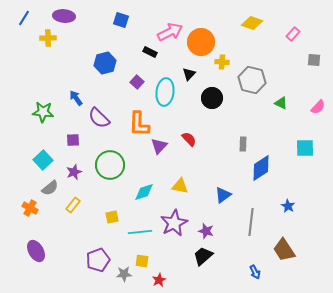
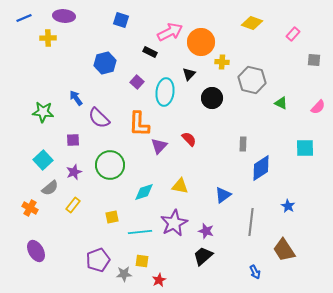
blue line at (24, 18): rotated 35 degrees clockwise
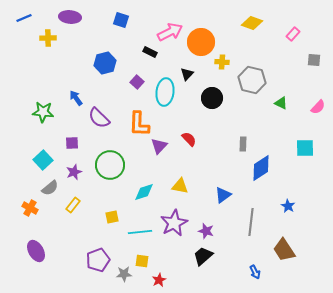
purple ellipse at (64, 16): moved 6 px right, 1 px down
black triangle at (189, 74): moved 2 px left
purple square at (73, 140): moved 1 px left, 3 px down
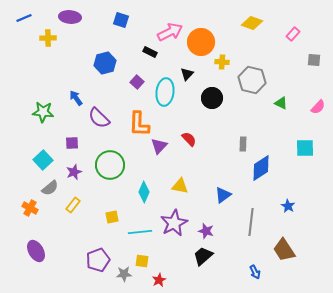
cyan diamond at (144, 192): rotated 50 degrees counterclockwise
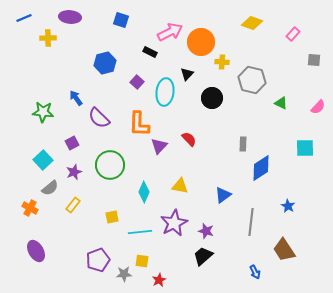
purple square at (72, 143): rotated 24 degrees counterclockwise
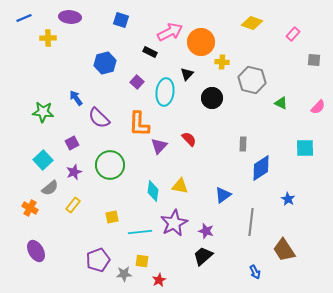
cyan diamond at (144, 192): moved 9 px right, 1 px up; rotated 15 degrees counterclockwise
blue star at (288, 206): moved 7 px up
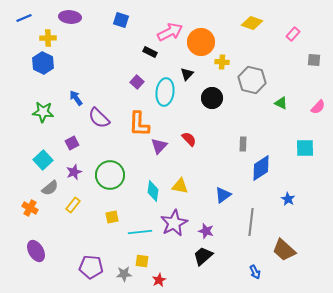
blue hexagon at (105, 63): moved 62 px left; rotated 20 degrees counterclockwise
green circle at (110, 165): moved 10 px down
brown trapezoid at (284, 250): rotated 15 degrees counterclockwise
purple pentagon at (98, 260): moved 7 px left, 7 px down; rotated 25 degrees clockwise
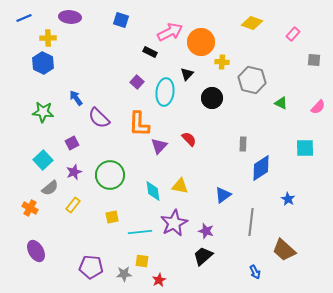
cyan diamond at (153, 191): rotated 15 degrees counterclockwise
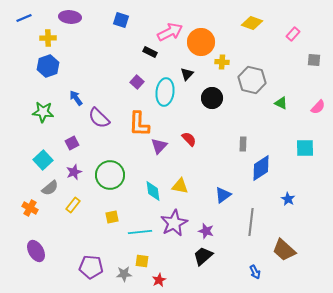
blue hexagon at (43, 63): moved 5 px right, 3 px down; rotated 15 degrees clockwise
